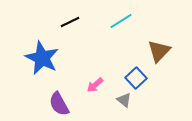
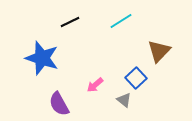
blue star: rotated 8 degrees counterclockwise
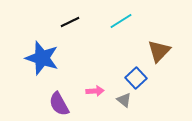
pink arrow: moved 6 px down; rotated 144 degrees counterclockwise
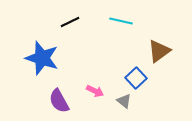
cyan line: rotated 45 degrees clockwise
brown triangle: rotated 10 degrees clockwise
pink arrow: rotated 30 degrees clockwise
gray triangle: moved 1 px down
purple semicircle: moved 3 px up
